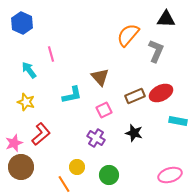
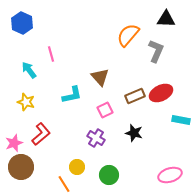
pink square: moved 1 px right
cyan rectangle: moved 3 px right, 1 px up
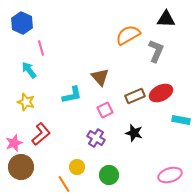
orange semicircle: rotated 20 degrees clockwise
pink line: moved 10 px left, 6 px up
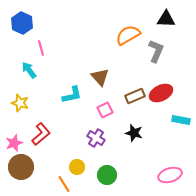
yellow star: moved 6 px left, 1 px down
green circle: moved 2 px left
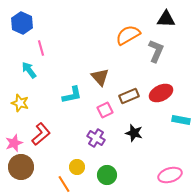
brown rectangle: moved 6 px left
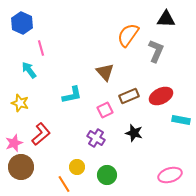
orange semicircle: rotated 25 degrees counterclockwise
brown triangle: moved 5 px right, 5 px up
red ellipse: moved 3 px down
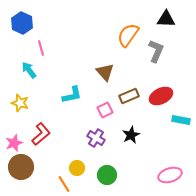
black star: moved 3 px left, 2 px down; rotated 30 degrees clockwise
yellow circle: moved 1 px down
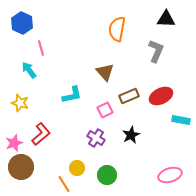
orange semicircle: moved 11 px left, 6 px up; rotated 25 degrees counterclockwise
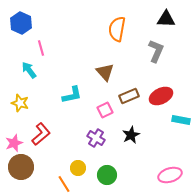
blue hexagon: moved 1 px left
yellow circle: moved 1 px right
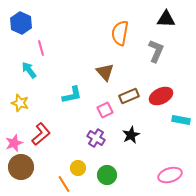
orange semicircle: moved 3 px right, 4 px down
